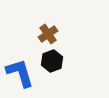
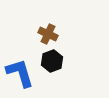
brown cross: rotated 30 degrees counterclockwise
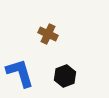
black hexagon: moved 13 px right, 15 px down
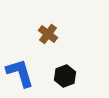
brown cross: rotated 12 degrees clockwise
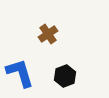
brown cross: rotated 18 degrees clockwise
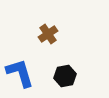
black hexagon: rotated 10 degrees clockwise
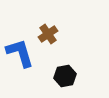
blue L-shape: moved 20 px up
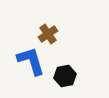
blue L-shape: moved 11 px right, 8 px down
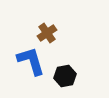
brown cross: moved 1 px left, 1 px up
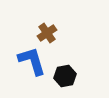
blue L-shape: moved 1 px right
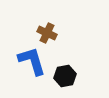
brown cross: rotated 30 degrees counterclockwise
